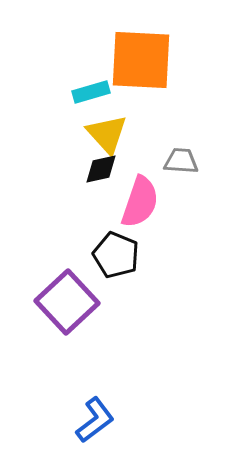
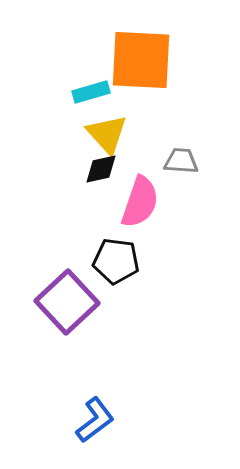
black pentagon: moved 6 px down; rotated 15 degrees counterclockwise
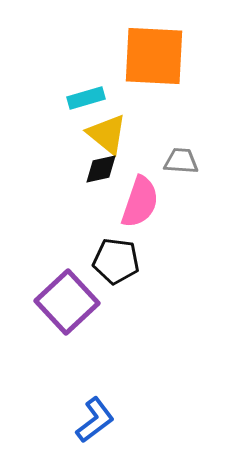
orange square: moved 13 px right, 4 px up
cyan rectangle: moved 5 px left, 6 px down
yellow triangle: rotated 9 degrees counterclockwise
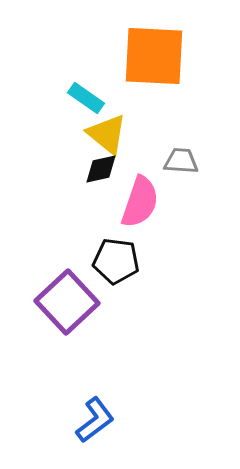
cyan rectangle: rotated 51 degrees clockwise
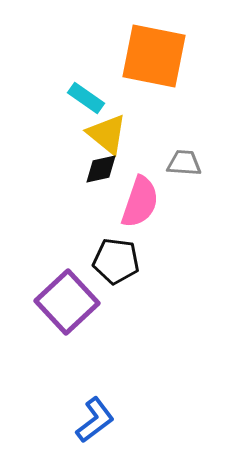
orange square: rotated 8 degrees clockwise
gray trapezoid: moved 3 px right, 2 px down
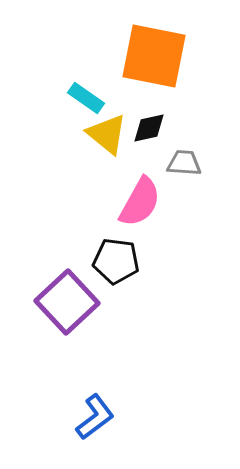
black diamond: moved 48 px right, 41 px up
pink semicircle: rotated 10 degrees clockwise
blue L-shape: moved 3 px up
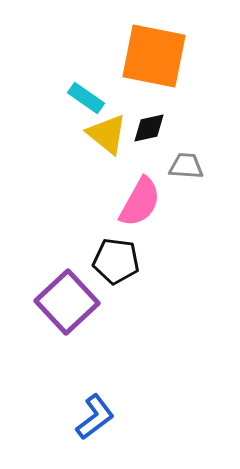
gray trapezoid: moved 2 px right, 3 px down
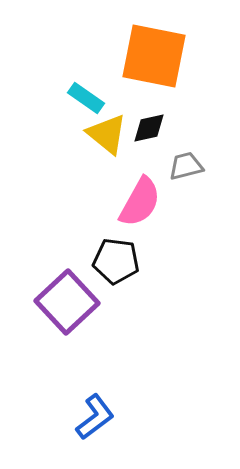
gray trapezoid: rotated 18 degrees counterclockwise
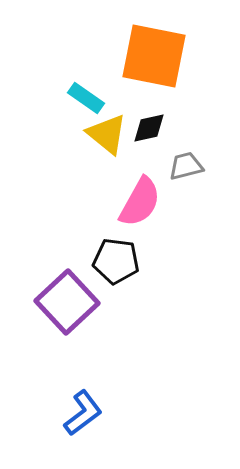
blue L-shape: moved 12 px left, 4 px up
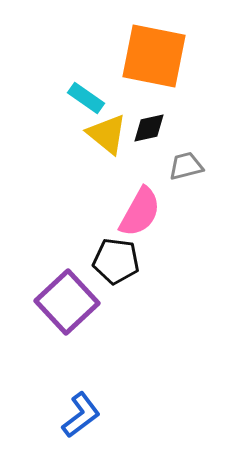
pink semicircle: moved 10 px down
blue L-shape: moved 2 px left, 2 px down
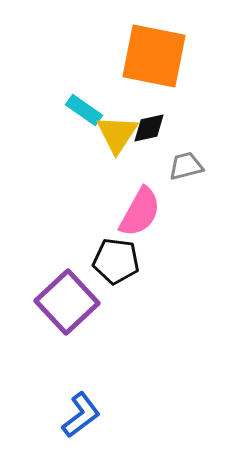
cyan rectangle: moved 2 px left, 12 px down
yellow triangle: moved 10 px right; rotated 24 degrees clockwise
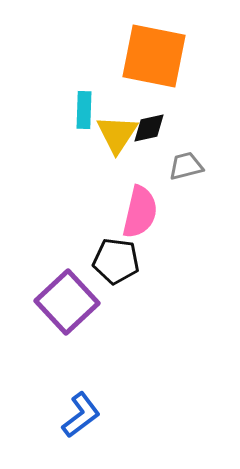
cyan rectangle: rotated 57 degrees clockwise
pink semicircle: rotated 16 degrees counterclockwise
